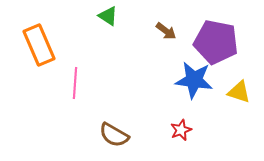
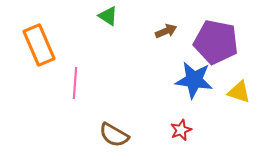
brown arrow: rotated 60 degrees counterclockwise
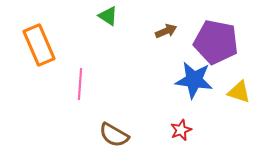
pink line: moved 5 px right, 1 px down
